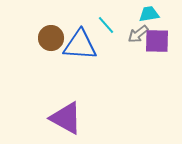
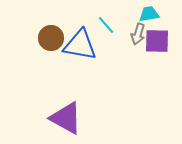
gray arrow: rotated 35 degrees counterclockwise
blue triangle: rotated 6 degrees clockwise
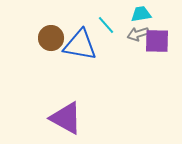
cyan trapezoid: moved 8 px left
gray arrow: rotated 55 degrees clockwise
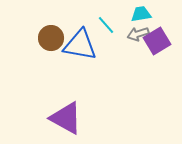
purple square: rotated 32 degrees counterclockwise
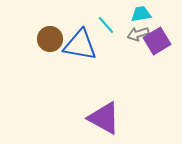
brown circle: moved 1 px left, 1 px down
purple triangle: moved 38 px right
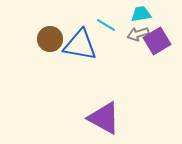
cyan line: rotated 18 degrees counterclockwise
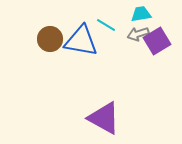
blue triangle: moved 1 px right, 4 px up
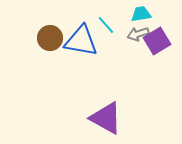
cyan line: rotated 18 degrees clockwise
brown circle: moved 1 px up
purple triangle: moved 2 px right
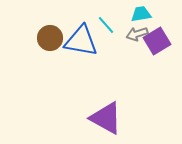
gray arrow: moved 1 px left
